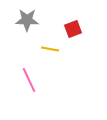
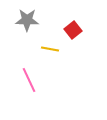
red square: moved 1 px down; rotated 18 degrees counterclockwise
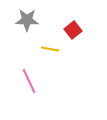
pink line: moved 1 px down
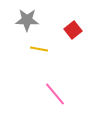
yellow line: moved 11 px left
pink line: moved 26 px right, 13 px down; rotated 15 degrees counterclockwise
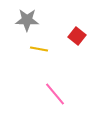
red square: moved 4 px right, 6 px down; rotated 12 degrees counterclockwise
